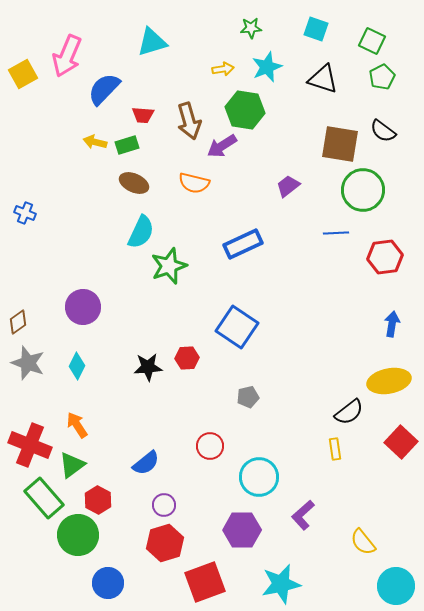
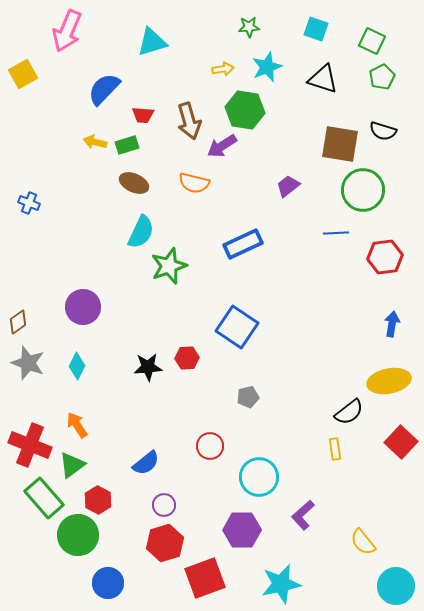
green star at (251, 28): moved 2 px left, 1 px up
pink arrow at (67, 56): moved 25 px up
black semicircle at (383, 131): rotated 20 degrees counterclockwise
blue cross at (25, 213): moved 4 px right, 10 px up
red square at (205, 582): moved 4 px up
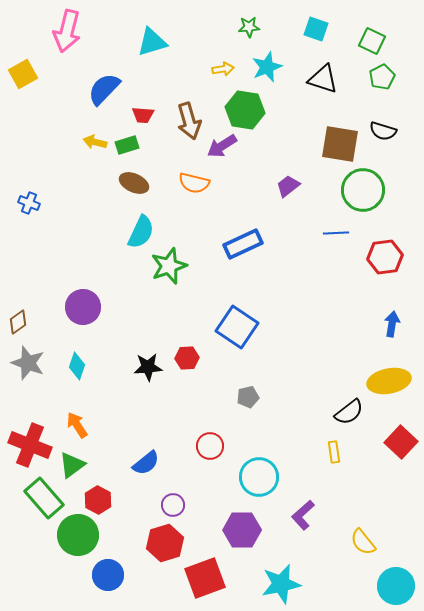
pink arrow at (67, 31): rotated 9 degrees counterclockwise
cyan diamond at (77, 366): rotated 8 degrees counterclockwise
yellow rectangle at (335, 449): moved 1 px left, 3 px down
purple circle at (164, 505): moved 9 px right
blue circle at (108, 583): moved 8 px up
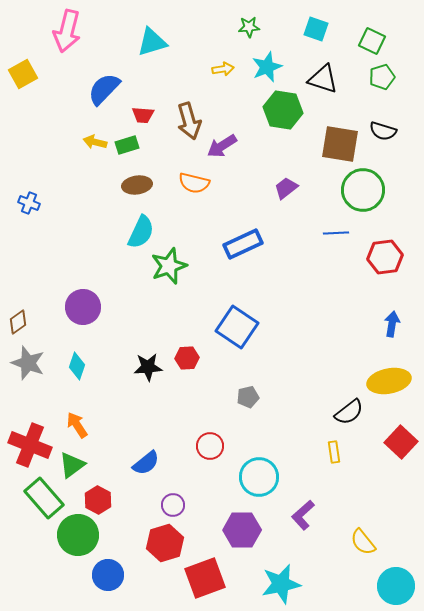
green pentagon at (382, 77): rotated 10 degrees clockwise
green hexagon at (245, 110): moved 38 px right
brown ellipse at (134, 183): moved 3 px right, 2 px down; rotated 32 degrees counterclockwise
purple trapezoid at (288, 186): moved 2 px left, 2 px down
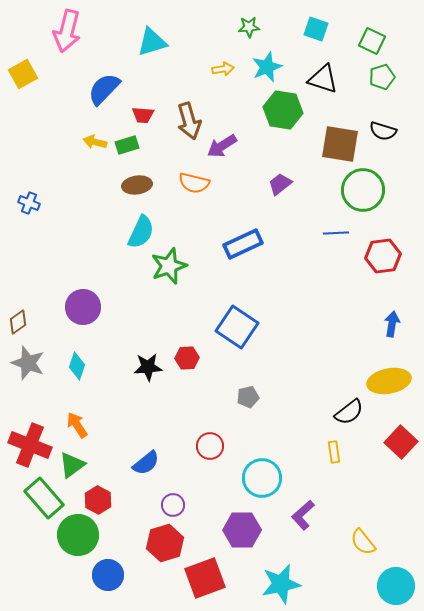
purple trapezoid at (286, 188): moved 6 px left, 4 px up
red hexagon at (385, 257): moved 2 px left, 1 px up
cyan circle at (259, 477): moved 3 px right, 1 px down
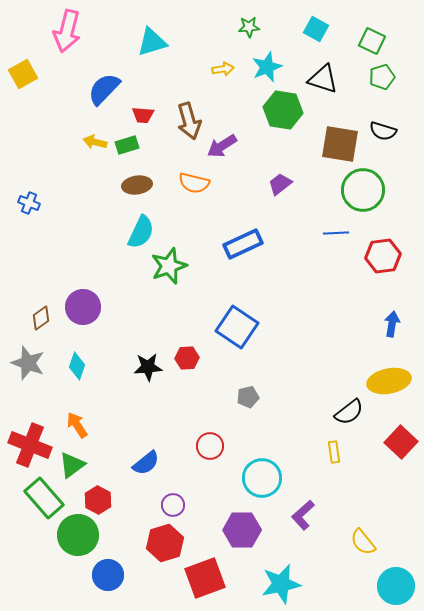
cyan square at (316, 29): rotated 10 degrees clockwise
brown diamond at (18, 322): moved 23 px right, 4 px up
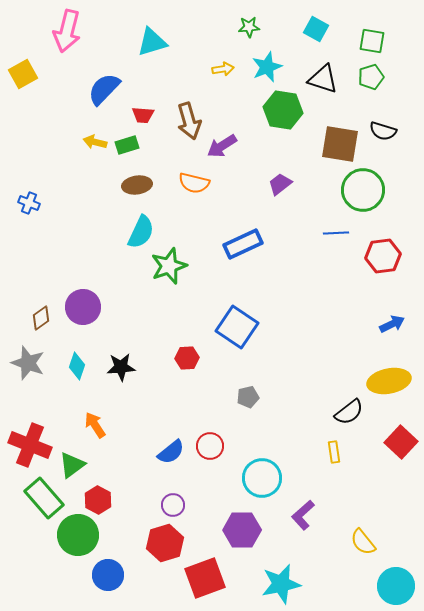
green square at (372, 41): rotated 16 degrees counterclockwise
green pentagon at (382, 77): moved 11 px left
blue arrow at (392, 324): rotated 55 degrees clockwise
black star at (148, 367): moved 27 px left
orange arrow at (77, 425): moved 18 px right
blue semicircle at (146, 463): moved 25 px right, 11 px up
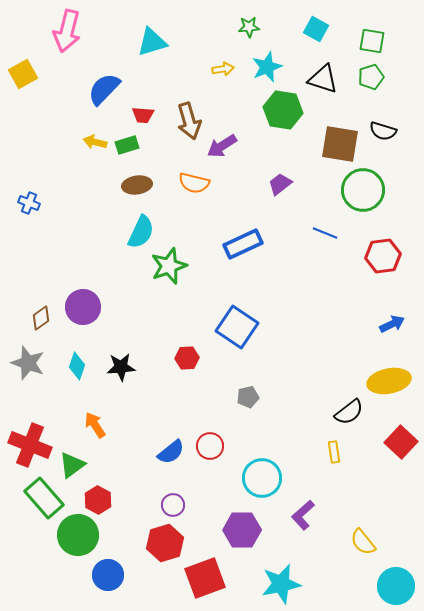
blue line at (336, 233): moved 11 px left; rotated 25 degrees clockwise
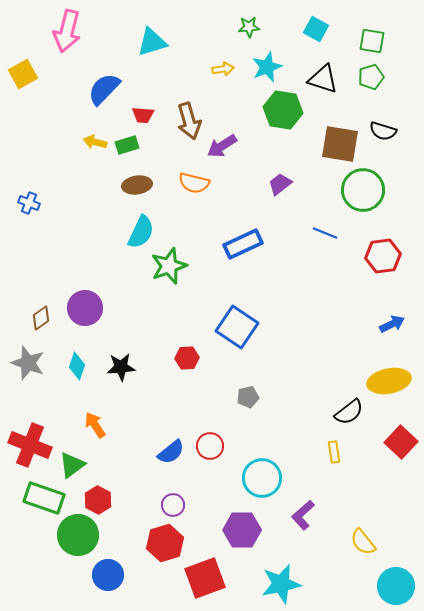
purple circle at (83, 307): moved 2 px right, 1 px down
green rectangle at (44, 498): rotated 30 degrees counterclockwise
